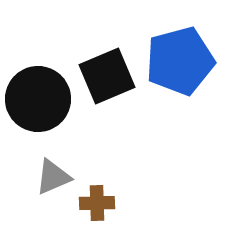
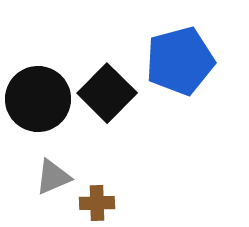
black square: moved 17 px down; rotated 22 degrees counterclockwise
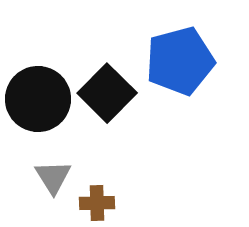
gray triangle: rotated 39 degrees counterclockwise
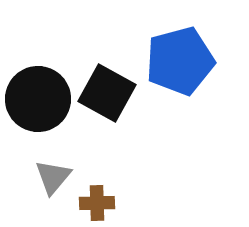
black square: rotated 16 degrees counterclockwise
gray triangle: rotated 12 degrees clockwise
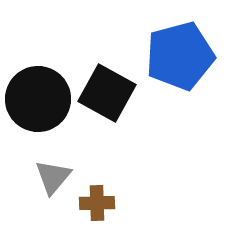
blue pentagon: moved 5 px up
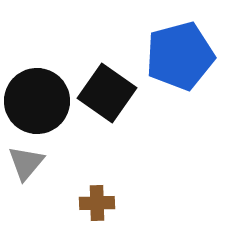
black square: rotated 6 degrees clockwise
black circle: moved 1 px left, 2 px down
gray triangle: moved 27 px left, 14 px up
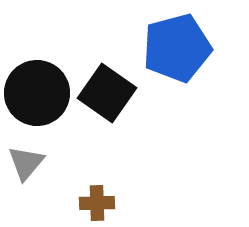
blue pentagon: moved 3 px left, 8 px up
black circle: moved 8 px up
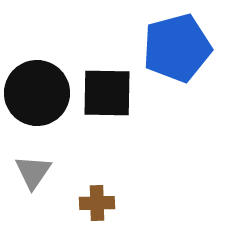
black square: rotated 34 degrees counterclockwise
gray triangle: moved 7 px right, 9 px down; rotated 6 degrees counterclockwise
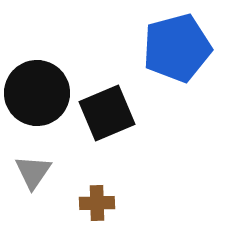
black square: moved 20 px down; rotated 24 degrees counterclockwise
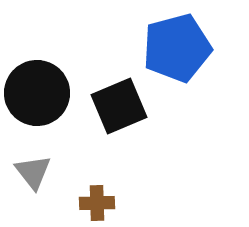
black square: moved 12 px right, 7 px up
gray triangle: rotated 12 degrees counterclockwise
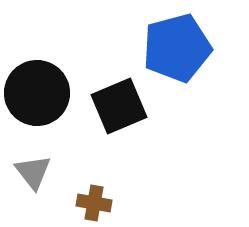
brown cross: moved 3 px left; rotated 12 degrees clockwise
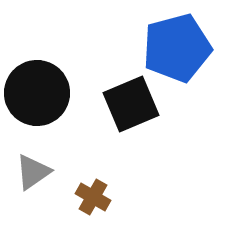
black square: moved 12 px right, 2 px up
gray triangle: rotated 33 degrees clockwise
brown cross: moved 1 px left, 6 px up; rotated 20 degrees clockwise
